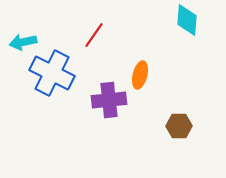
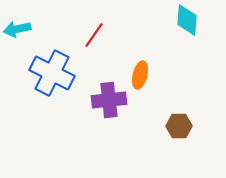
cyan arrow: moved 6 px left, 13 px up
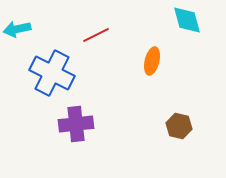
cyan diamond: rotated 20 degrees counterclockwise
red line: moved 2 px right; rotated 28 degrees clockwise
orange ellipse: moved 12 px right, 14 px up
purple cross: moved 33 px left, 24 px down
brown hexagon: rotated 15 degrees clockwise
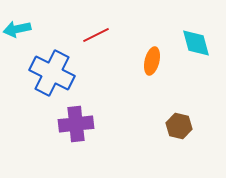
cyan diamond: moved 9 px right, 23 px down
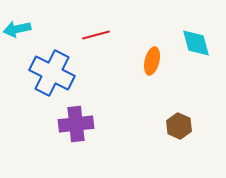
red line: rotated 12 degrees clockwise
brown hexagon: rotated 10 degrees clockwise
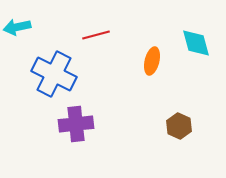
cyan arrow: moved 2 px up
blue cross: moved 2 px right, 1 px down
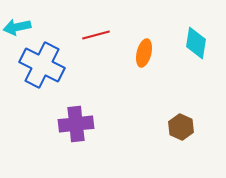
cyan diamond: rotated 24 degrees clockwise
orange ellipse: moved 8 px left, 8 px up
blue cross: moved 12 px left, 9 px up
brown hexagon: moved 2 px right, 1 px down
